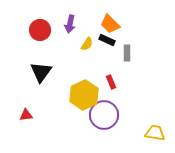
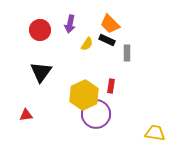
red rectangle: moved 4 px down; rotated 32 degrees clockwise
purple circle: moved 8 px left, 1 px up
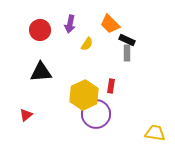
black rectangle: moved 20 px right
black triangle: rotated 50 degrees clockwise
red triangle: rotated 32 degrees counterclockwise
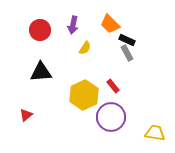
purple arrow: moved 3 px right, 1 px down
yellow semicircle: moved 2 px left, 4 px down
gray rectangle: rotated 28 degrees counterclockwise
red rectangle: moved 2 px right; rotated 48 degrees counterclockwise
purple circle: moved 15 px right, 3 px down
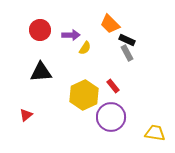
purple arrow: moved 2 px left, 10 px down; rotated 102 degrees counterclockwise
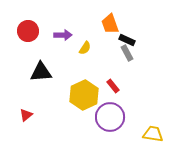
orange trapezoid: rotated 25 degrees clockwise
red circle: moved 12 px left, 1 px down
purple arrow: moved 8 px left
purple circle: moved 1 px left
yellow trapezoid: moved 2 px left, 1 px down
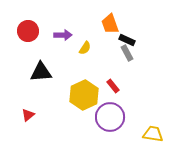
red triangle: moved 2 px right
